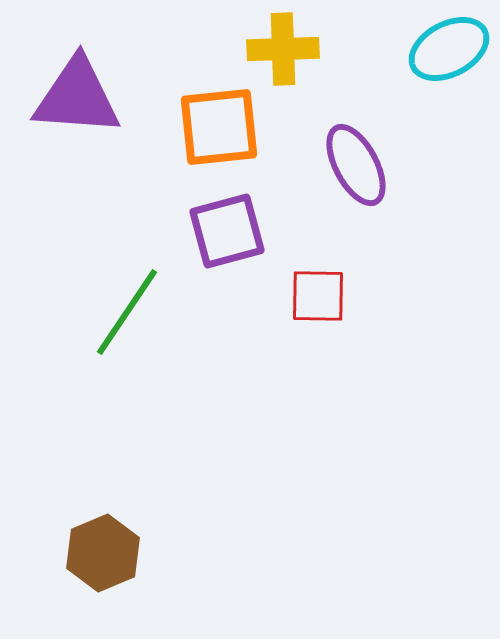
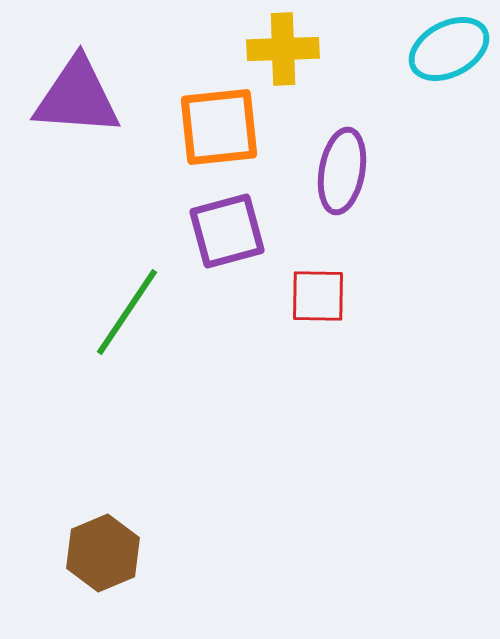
purple ellipse: moved 14 px left, 6 px down; rotated 38 degrees clockwise
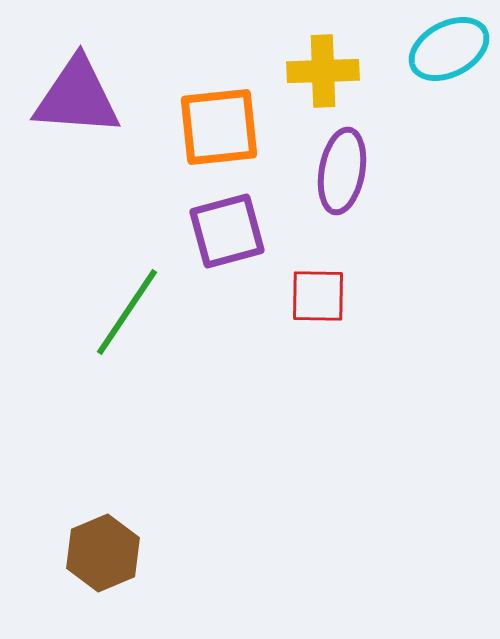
yellow cross: moved 40 px right, 22 px down
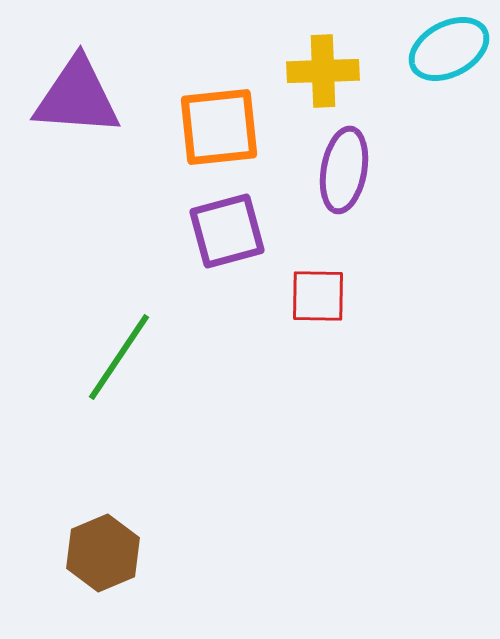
purple ellipse: moved 2 px right, 1 px up
green line: moved 8 px left, 45 px down
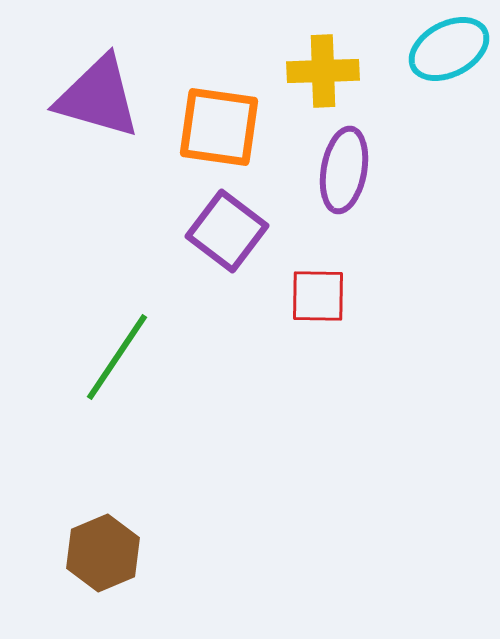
purple triangle: moved 21 px right; rotated 12 degrees clockwise
orange square: rotated 14 degrees clockwise
purple square: rotated 38 degrees counterclockwise
green line: moved 2 px left
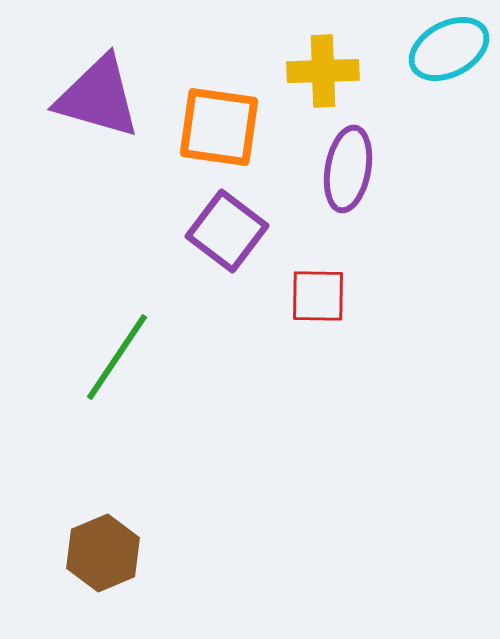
purple ellipse: moved 4 px right, 1 px up
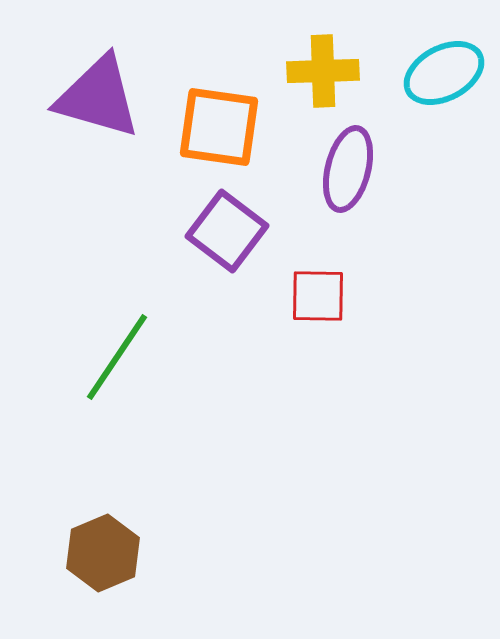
cyan ellipse: moved 5 px left, 24 px down
purple ellipse: rotated 4 degrees clockwise
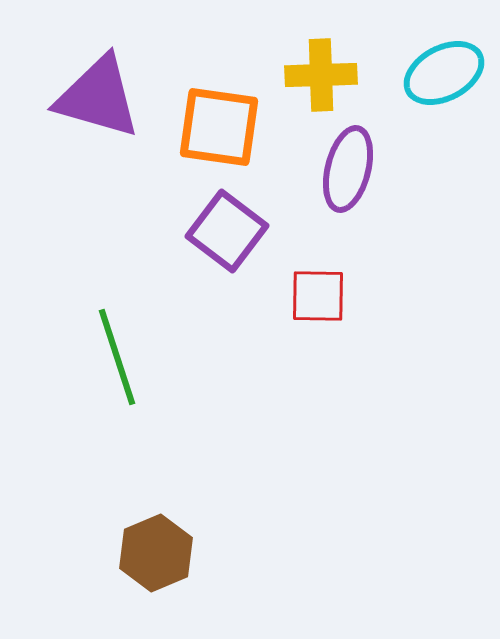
yellow cross: moved 2 px left, 4 px down
green line: rotated 52 degrees counterclockwise
brown hexagon: moved 53 px right
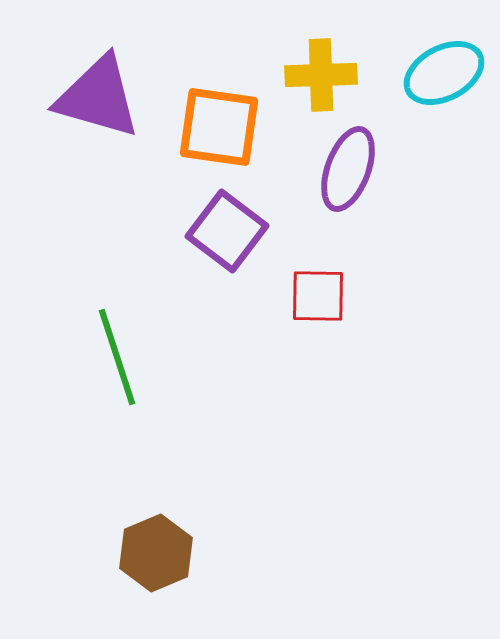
purple ellipse: rotated 6 degrees clockwise
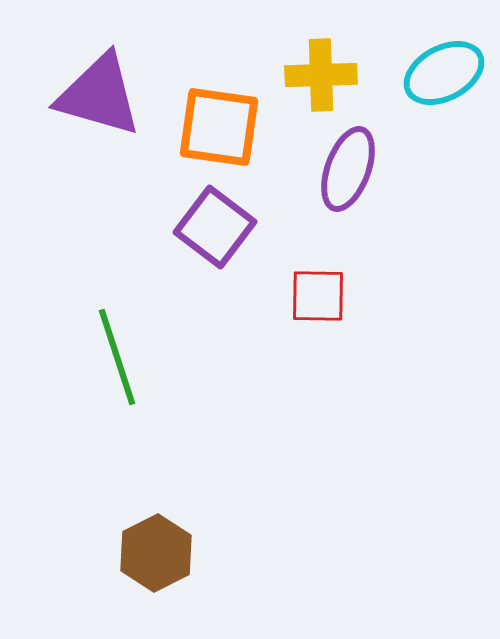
purple triangle: moved 1 px right, 2 px up
purple square: moved 12 px left, 4 px up
brown hexagon: rotated 4 degrees counterclockwise
